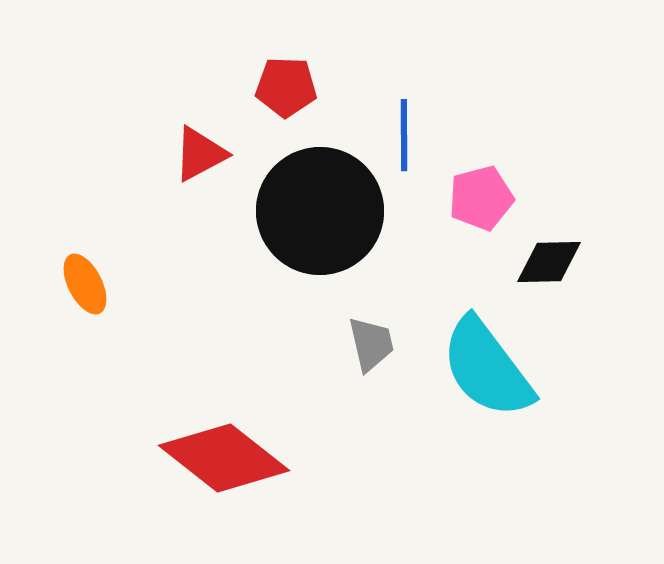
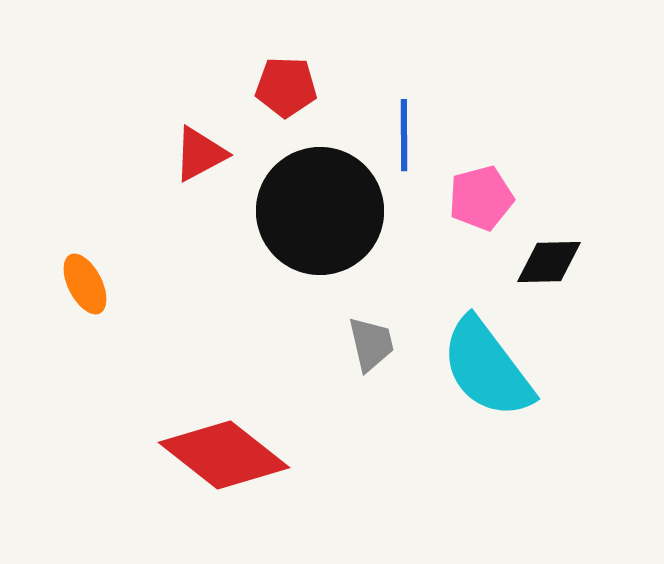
red diamond: moved 3 px up
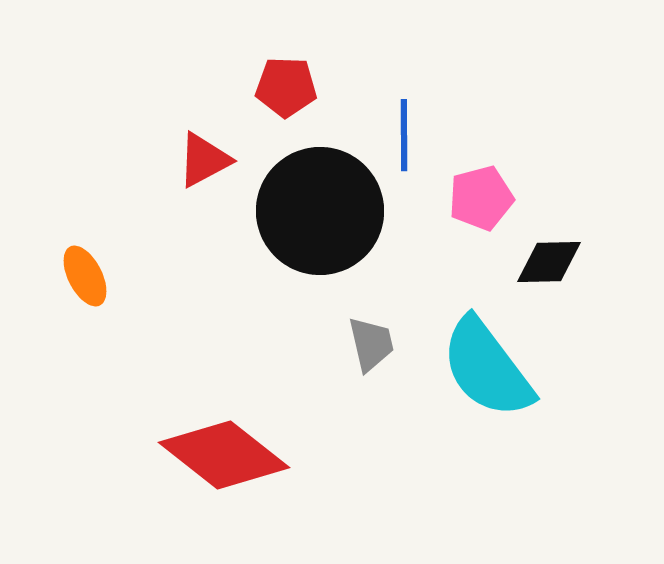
red triangle: moved 4 px right, 6 px down
orange ellipse: moved 8 px up
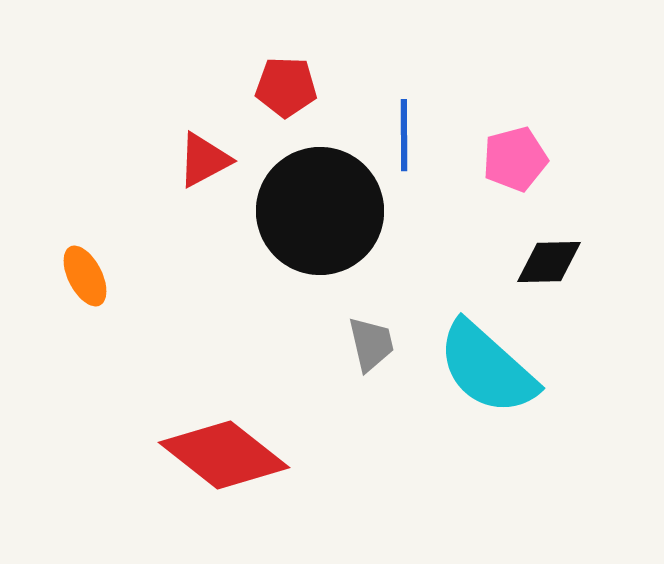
pink pentagon: moved 34 px right, 39 px up
cyan semicircle: rotated 11 degrees counterclockwise
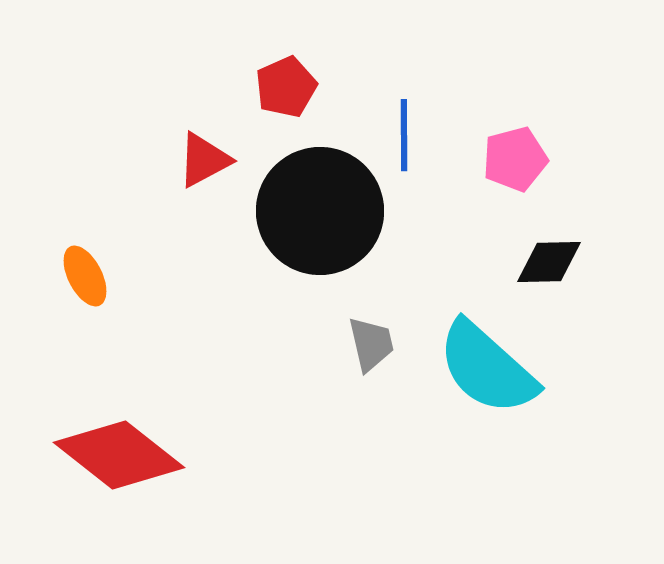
red pentagon: rotated 26 degrees counterclockwise
red diamond: moved 105 px left
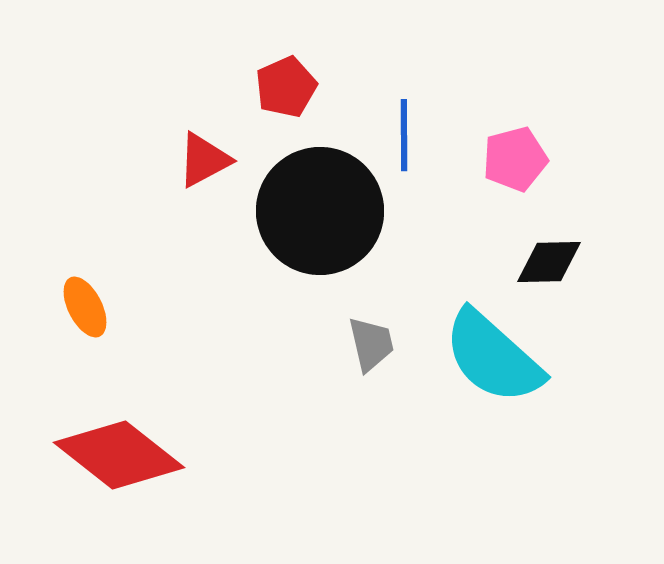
orange ellipse: moved 31 px down
cyan semicircle: moved 6 px right, 11 px up
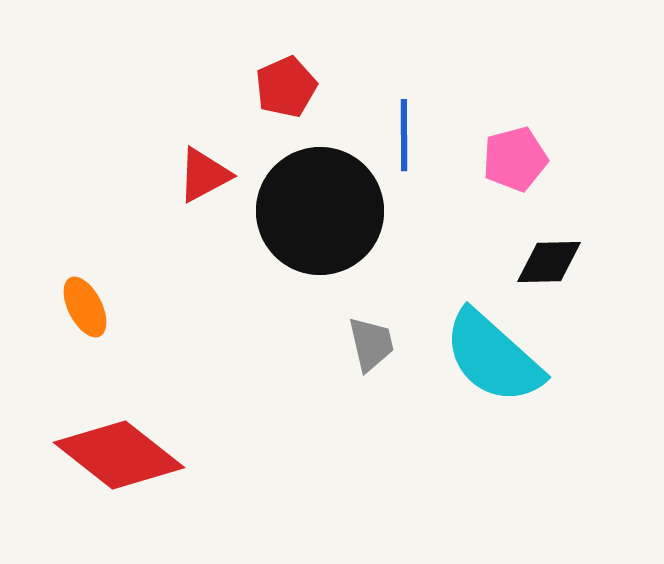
red triangle: moved 15 px down
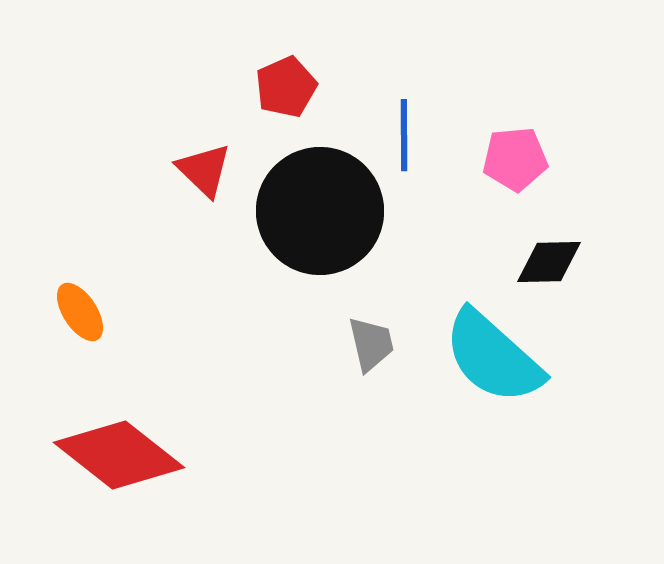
pink pentagon: rotated 10 degrees clockwise
red triangle: moved 5 px up; rotated 48 degrees counterclockwise
orange ellipse: moved 5 px left, 5 px down; rotated 6 degrees counterclockwise
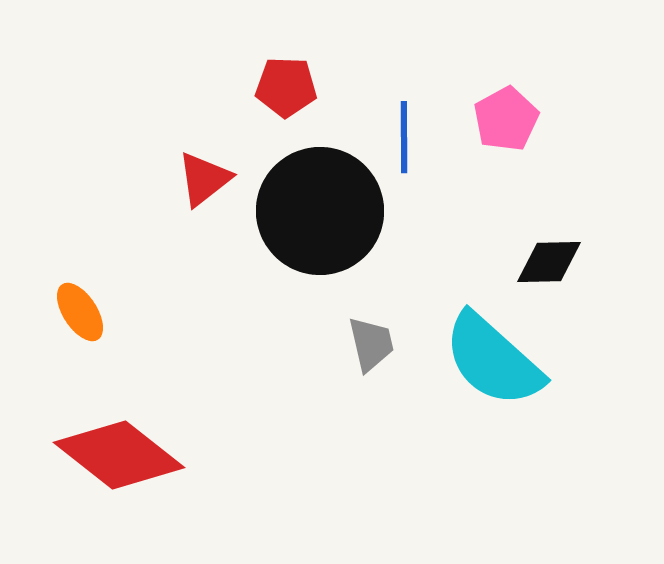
red pentagon: rotated 26 degrees clockwise
blue line: moved 2 px down
pink pentagon: moved 9 px left, 40 px up; rotated 24 degrees counterclockwise
red triangle: moved 9 px down; rotated 38 degrees clockwise
cyan semicircle: moved 3 px down
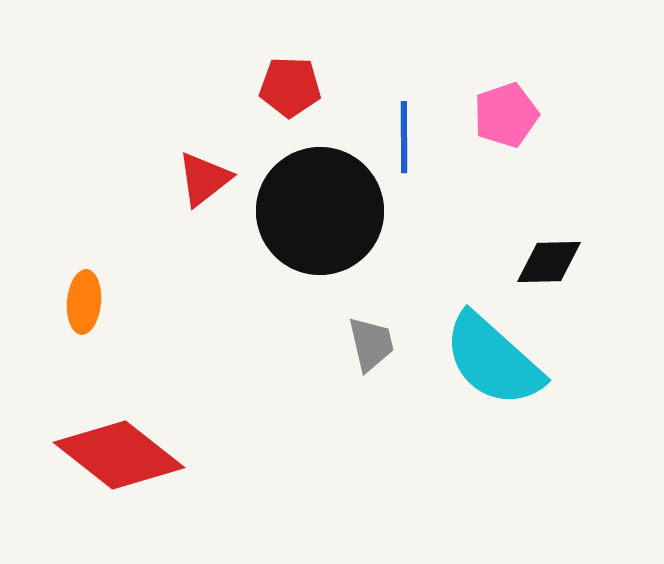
red pentagon: moved 4 px right
pink pentagon: moved 4 px up; rotated 10 degrees clockwise
orange ellipse: moved 4 px right, 10 px up; rotated 38 degrees clockwise
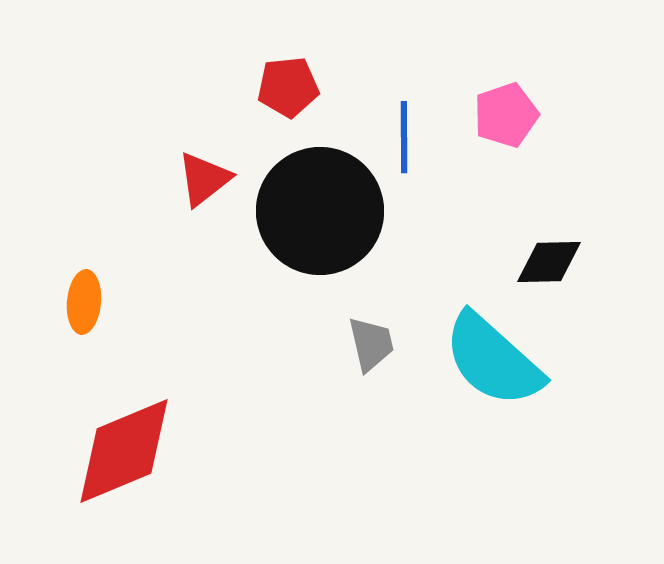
red pentagon: moved 2 px left; rotated 8 degrees counterclockwise
red diamond: moved 5 px right, 4 px up; rotated 61 degrees counterclockwise
